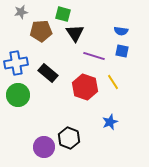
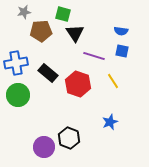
gray star: moved 3 px right
yellow line: moved 1 px up
red hexagon: moved 7 px left, 3 px up
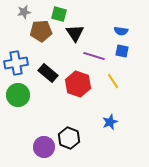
green square: moved 4 px left
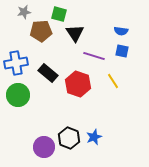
blue star: moved 16 px left, 15 px down
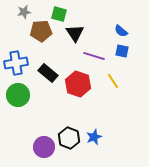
blue semicircle: rotated 32 degrees clockwise
